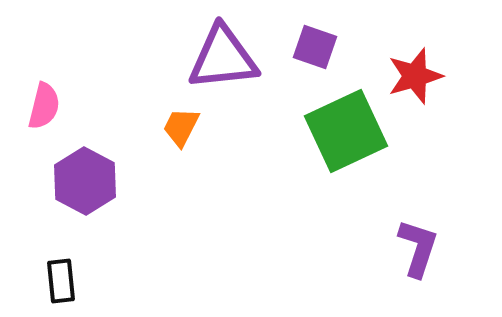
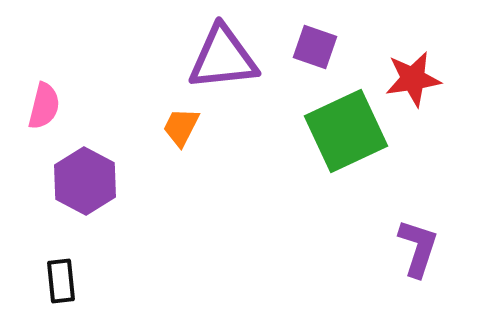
red star: moved 2 px left, 3 px down; rotated 8 degrees clockwise
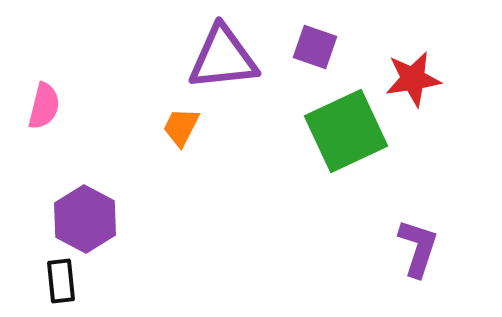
purple hexagon: moved 38 px down
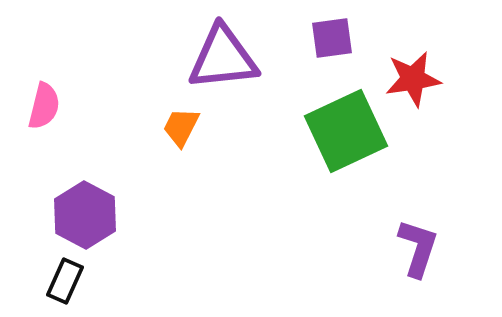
purple square: moved 17 px right, 9 px up; rotated 27 degrees counterclockwise
purple hexagon: moved 4 px up
black rectangle: moved 4 px right; rotated 30 degrees clockwise
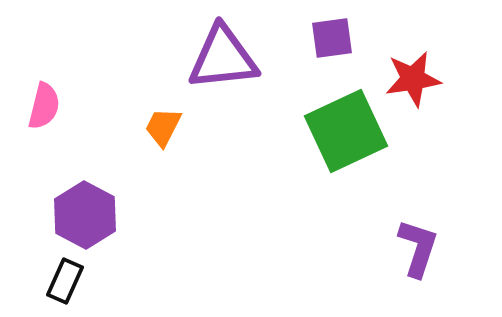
orange trapezoid: moved 18 px left
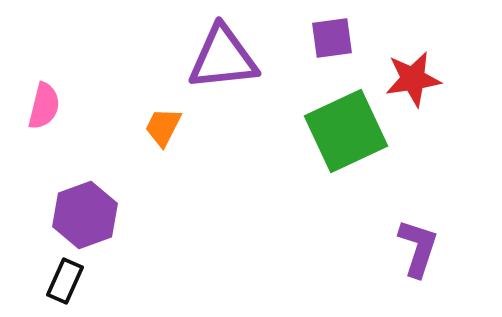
purple hexagon: rotated 12 degrees clockwise
